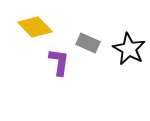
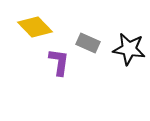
black star: rotated 20 degrees counterclockwise
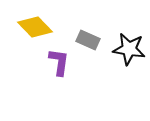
gray rectangle: moved 3 px up
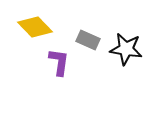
black star: moved 3 px left
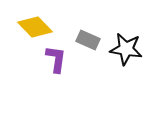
purple L-shape: moved 3 px left, 3 px up
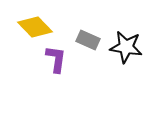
black star: moved 2 px up
